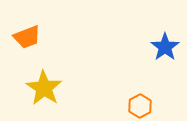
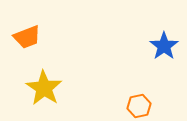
blue star: moved 1 px left, 1 px up
orange hexagon: moved 1 px left; rotated 15 degrees clockwise
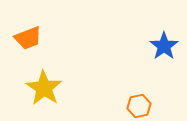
orange trapezoid: moved 1 px right, 1 px down
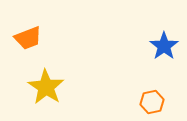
yellow star: moved 2 px right, 1 px up
orange hexagon: moved 13 px right, 4 px up
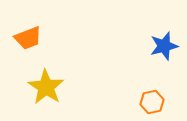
blue star: rotated 20 degrees clockwise
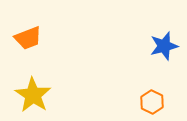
yellow star: moved 13 px left, 8 px down
orange hexagon: rotated 20 degrees counterclockwise
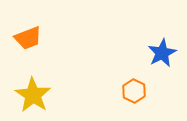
blue star: moved 2 px left, 7 px down; rotated 12 degrees counterclockwise
orange hexagon: moved 18 px left, 11 px up
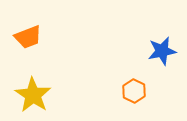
orange trapezoid: moved 1 px up
blue star: moved 2 px up; rotated 16 degrees clockwise
